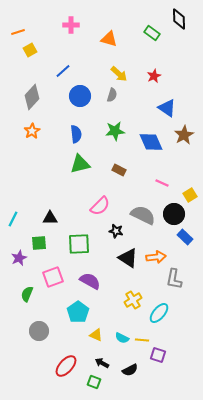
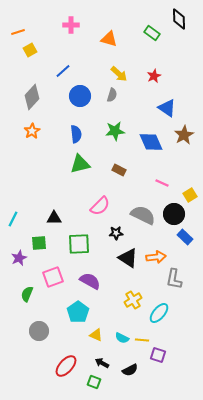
black triangle at (50, 218): moved 4 px right
black star at (116, 231): moved 2 px down; rotated 16 degrees counterclockwise
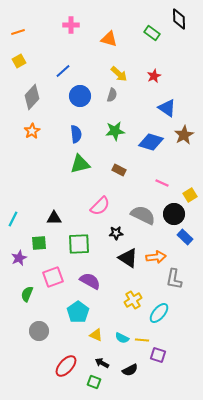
yellow square at (30, 50): moved 11 px left, 11 px down
blue diamond at (151, 142): rotated 50 degrees counterclockwise
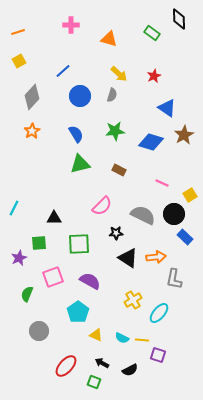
blue semicircle at (76, 134): rotated 24 degrees counterclockwise
pink semicircle at (100, 206): moved 2 px right
cyan line at (13, 219): moved 1 px right, 11 px up
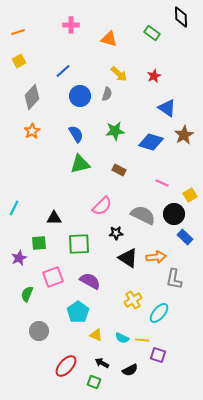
black diamond at (179, 19): moved 2 px right, 2 px up
gray semicircle at (112, 95): moved 5 px left, 1 px up
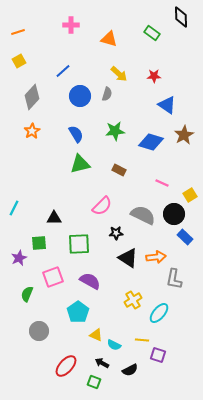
red star at (154, 76): rotated 24 degrees clockwise
blue triangle at (167, 108): moved 3 px up
cyan semicircle at (122, 338): moved 8 px left, 7 px down
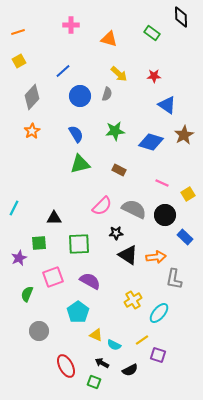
yellow square at (190, 195): moved 2 px left, 1 px up
black circle at (174, 214): moved 9 px left, 1 px down
gray semicircle at (143, 215): moved 9 px left, 6 px up
black triangle at (128, 258): moved 3 px up
yellow line at (142, 340): rotated 40 degrees counterclockwise
red ellipse at (66, 366): rotated 70 degrees counterclockwise
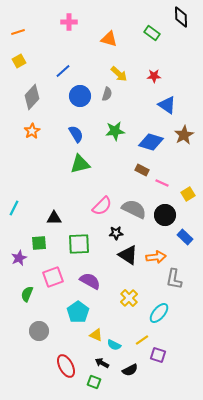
pink cross at (71, 25): moved 2 px left, 3 px up
brown rectangle at (119, 170): moved 23 px right
yellow cross at (133, 300): moved 4 px left, 2 px up; rotated 12 degrees counterclockwise
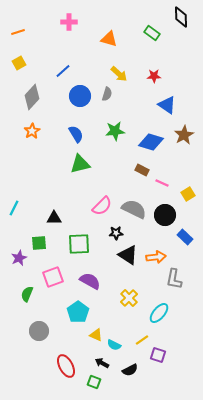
yellow square at (19, 61): moved 2 px down
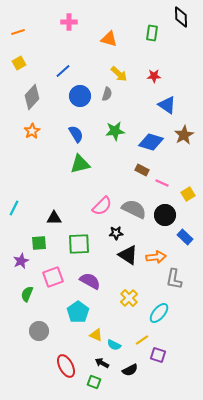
green rectangle at (152, 33): rotated 63 degrees clockwise
purple star at (19, 258): moved 2 px right, 3 px down
